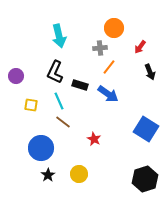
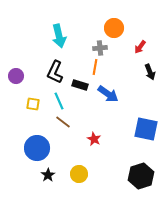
orange line: moved 14 px left; rotated 28 degrees counterclockwise
yellow square: moved 2 px right, 1 px up
blue square: rotated 20 degrees counterclockwise
blue circle: moved 4 px left
black hexagon: moved 4 px left, 3 px up
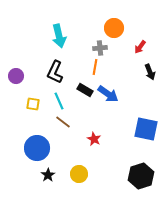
black rectangle: moved 5 px right, 5 px down; rotated 14 degrees clockwise
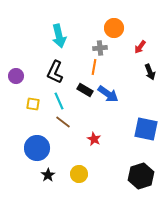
orange line: moved 1 px left
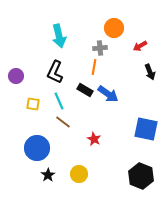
red arrow: moved 1 px up; rotated 24 degrees clockwise
black hexagon: rotated 20 degrees counterclockwise
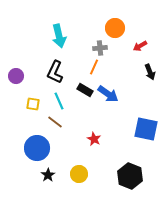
orange circle: moved 1 px right
orange line: rotated 14 degrees clockwise
brown line: moved 8 px left
black hexagon: moved 11 px left
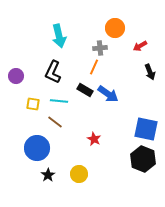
black L-shape: moved 2 px left
cyan line: rotated 60 degrees counterclockwise
black hexagon: moved 13 px right, 17 px up
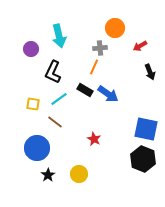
purple circle: moved 15 px right, 27 px up
cyan line: moved 2 px up; rotated 42 degrees counterclockwise
